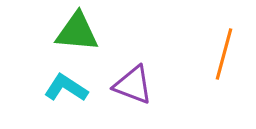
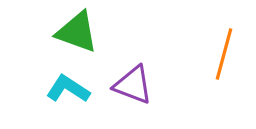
green triangle: rotated 15 degrees clockwise
cyan L-shape: moved 2 px right, 1 px down
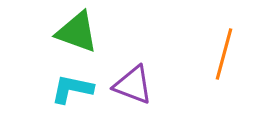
cyan L-shape: moved 4 px right; rotated 21 degrees counterclockwise
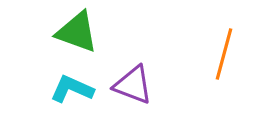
cyan L-shape: rotated 12 degrees clockwise
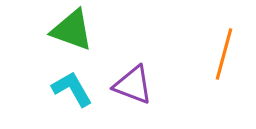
green triangle: moved 5 px left, 2 px up
cyan L-shape: rotated 36 degrees clockwise
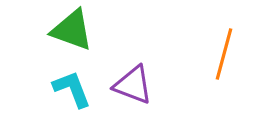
cyan L-shape: rotated 9 degrees clockwise
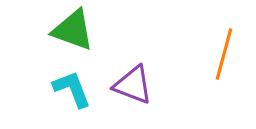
green triangle: moved 1 px right
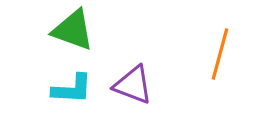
orange line: moved 4 px left
cyan L-shape: rotated 114 degrees clockwise
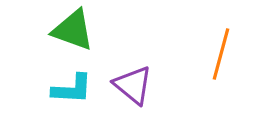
orange line: moved 1 px right
purple triangle: rotated 18 degrees clockwise
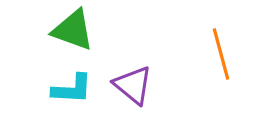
orange line: rotated 30 degrees counterclockwise
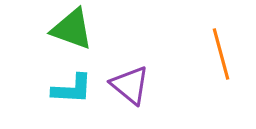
green triangle: moved 1 px left, 1 px up
purple triangle: moved 3 px left
